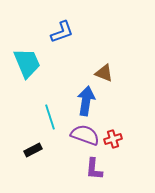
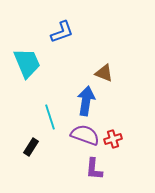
black rectangle: moved 2 px left, 3 px up; rotated 30 degrees counterclockwise
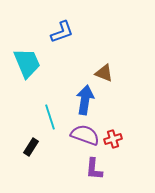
blue arrow: moved 1 px left, 1 px up
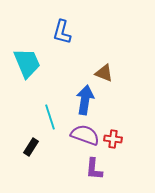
blue L-shape: rotated 125 degrees clockwise
red cross: rotated 24 degrees clockwise
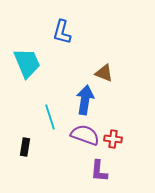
black rectangle: moved 6 px left; rotated 24 degrees counterclockwise
purple L-shape: moved 5 px right, 2 px down
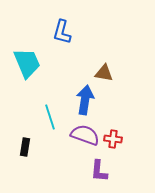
brown triangle: rotated 12 degrees counterclockwise
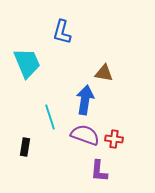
red cross: moved 1 px right
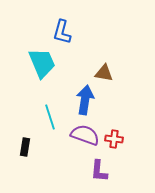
cyan trapezoid: moved 15 px right
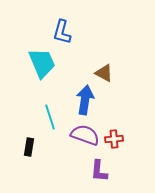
brown triangle: rotated 18 degrees clockwise
red cross: rotated 12 degrees counterclockwise
black rectangle: moved 4 px right
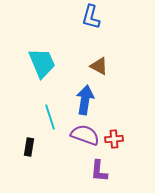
blue L-shape: moved 29 px right, 15 px up
brown triangle: moved 5 px left, 7 px up
